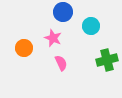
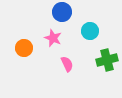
blue circle: moved 1 px left
cyan circle: moved 1 px left, 5 px down
pink semicircle: moved 6 px right, 1 px down
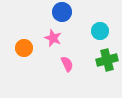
cyan circle: moved 10 px right
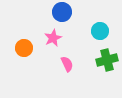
pink star: rotated 24 degrees clockwise
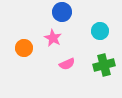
pink star: rotated 18 degrees counterclockwise
green cross: moved 3 px left, 5 px down
pink semicircle: rotated 91 degrees clockwise
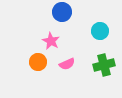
pink star: moved 2 px left, 3 px down
orange circle: moved 14 px right, 14 px down
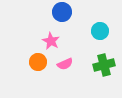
pink semicircle: moved 2 px left
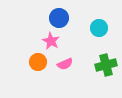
blue circle: moved 3 px left, 6 px down
cyan circle: moved 1 px left, 3 px up
green cross: moved 2 px right
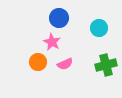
pink star: moved 1 px right, 1 px down
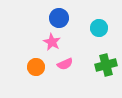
orange circle: moved 2 px left, 5 px down
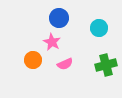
orange circle: moved 3 px left, 7 px up
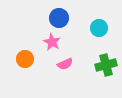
orange circle: moved 8 px left, 1 px up
